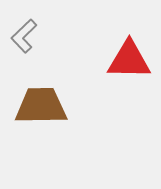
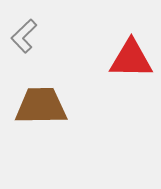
red triangle: moved 2 px right, 1 px up
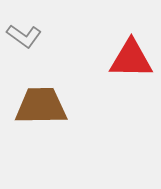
gray L-shape: rotated 100 degrees counterclockwise
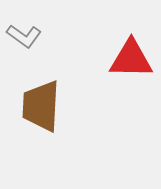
brown trapezoid: rotated 86 degrees counterclockwise
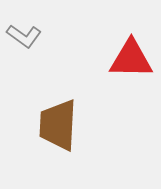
brown trapezoid: moved 17 px right, 19 px down
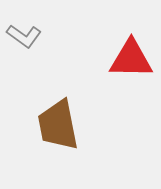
brown trapezoid: rotated 14 degrees counterclockwise
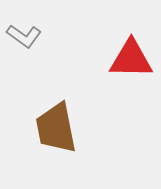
brown trapezoid: moved 2 px left, 3 px down
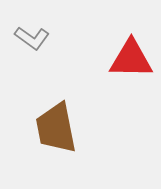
gray L-shape: moved 8 px right, 2 px down
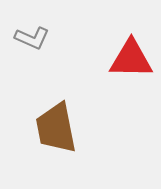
gray L-shape: rotated 12 degrees counterclockwise
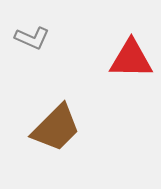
brown trapezoid: rotated 124 degrees counterclockwise
